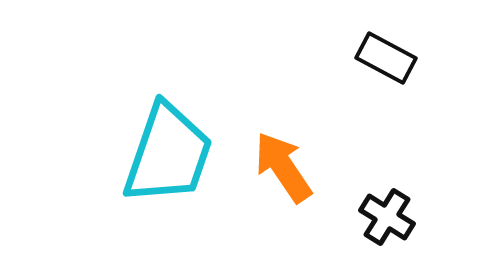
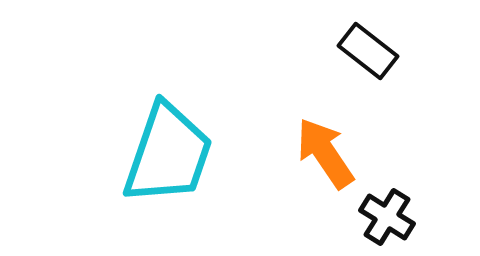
black rectangle: moved 18 px left, 7 px up; rotated 10 degrees clockwise
orange arrow: moved 42 px right, 14 px up
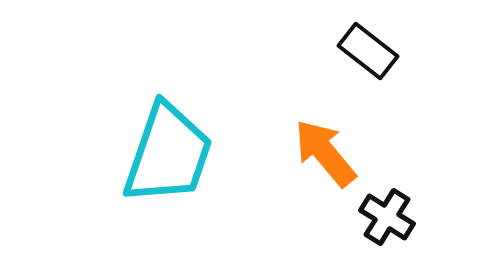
orange arrow: rotated 6 degrees counterclockwise
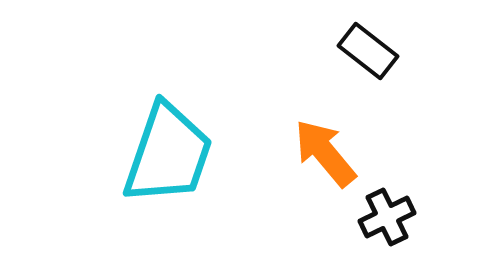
black cross: rotated 32 degrees clockwise
